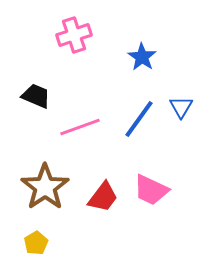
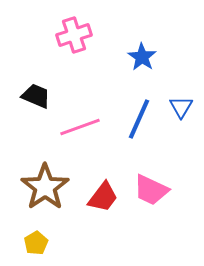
blue line: rotated 12 degrees counterclockwise
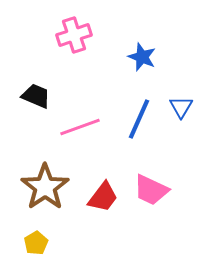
blue star: rotated 12 degrees counterclockwise
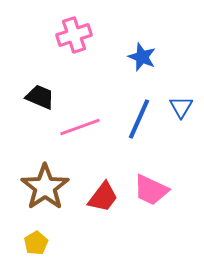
black trapezoid: moved 4 px right, 1 px down
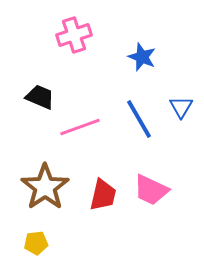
blue line: rotated 54 degrees counterclockwise
red trapezoid: moved 2 px up; rotated 24 degrees counterclockwise
yellow pentagon: rotated 25 degrees clockwise
